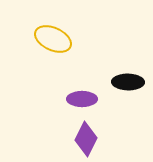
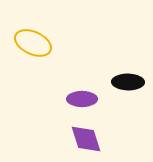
yellow ellipse: moved 20 px left, 4 px down
purple diamond: rotated 44 degrees counterclockwise
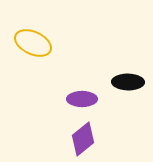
purple diamond: moved 3 px left; rotated 68 degrees clockwise
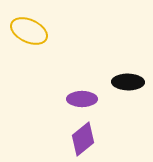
yellow ellipse: moved 4 px left, 12 px up
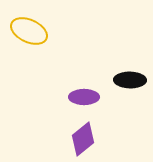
black ellipse: moved 2 px right, 2 px up
purple ellipse: moved 2 px right, 2 px up
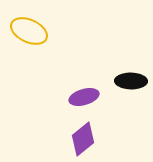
black ellipse: moved 1 px right, 1 px down
purple ellipse: rotated 16 degrees counterclockwise
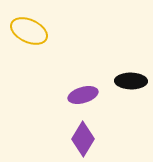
purple ellipse: moved 1 px left, 2 px up
purple diamond: rotated 20 degrees counterclockwise
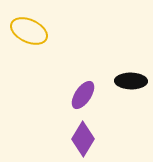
purple ellipse: rotated 40 degrees counterclockwise
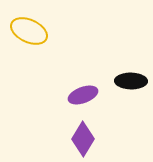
purple ellipse: rotated 36 degrees clockwise
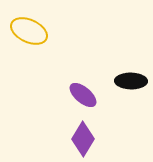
purple ellipse: rotated 60 degrees clockwise
